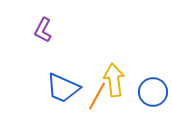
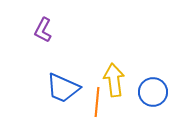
orange line: moved 6 px down; rotated 24 degrees counterclockwise
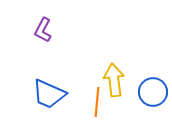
blue trapezoid: moved 14 px left, 6 px down
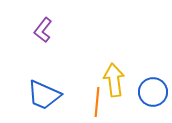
purple L-shape: rotated 10 degrees clockwise
blue trapezoid: moved 5 px left, 1 px down
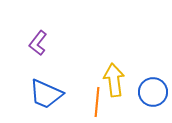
purple L-shape: moved 5 px left, 13 px down
blue trapezoid: moved 2 px right, 1 px up
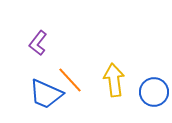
blue circle: moved 1 px right
orange line: moved 27 px left, 22 px up; rotated 48 degrees counterclockwise
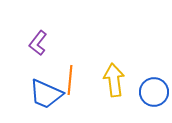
orange line: rotated 48 degrees clockwise
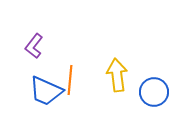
purple L-shape: moved 4 px left, 3 px down
yellow arrow: moved 3 px right, 5 px up
blue trapezoid: moved 3 px up
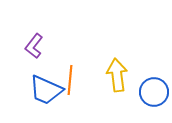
blue trapezoid: moved 1 px up
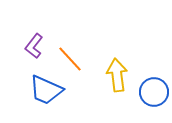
orange line: moved 21 px up; rotated 48 degrees counterclockwise
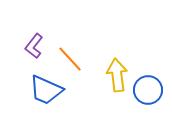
blue circle: moved 6 px left, 2 px up
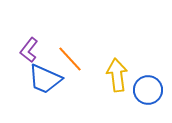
purple L-shape: moved 5 px left, 4 px down
blue trapezoid: moved 1 px left, 11 px up
